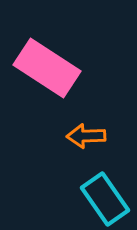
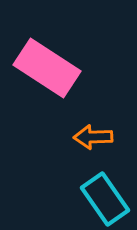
orange arrow: moved 7 px right, 1 px down
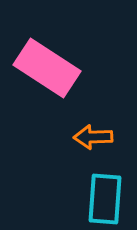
cyan rectangle: rotated 39 degrees clockwise
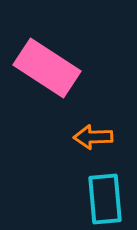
cyan rectangle: rotated 9 degrees counterclockwise
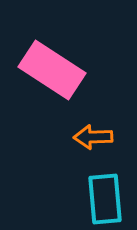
pink rectangle: moved 5 px right, 2 px down
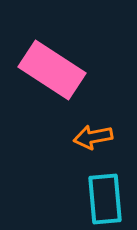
orange arrow: rotated 9 degrees counterclockwise
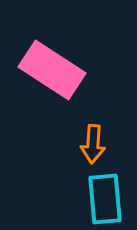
orange arrow: moved 7 px down; rotated 75 degrees counterclockwise
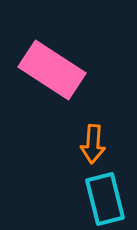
cyan rectangle: rotated 9 degrees counterclockwise
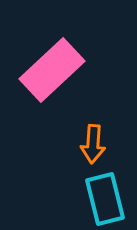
pink rectangle: rotated 76 degrees counterclockwise
